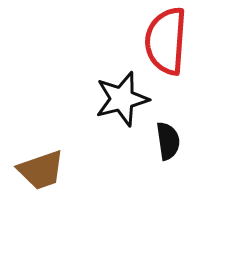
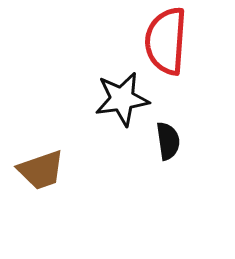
black star: rotated 6 degrees clockwise
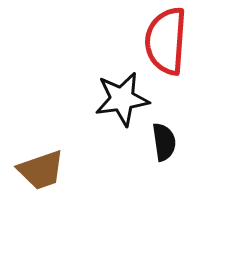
black semicircle: moved 4 px left, 1 px down
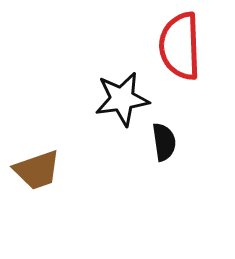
red semicircle: moved 14 px right, 5 px down; rotated 6 degrees counterclockwise
brown trapezoid: moved 4 px left
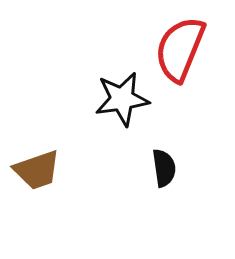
red semicircle: moved 3 px down; rotated 24 degrees clockwise
black semicircle: moved 26 px down
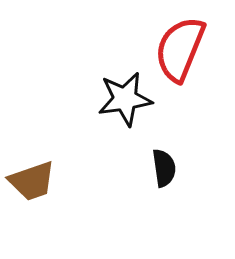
black star: moved 3 px right
brown trapezoid: moved 5 px left, 11 px down
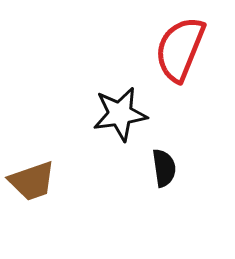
black star: moved 5 px left, 15 px down
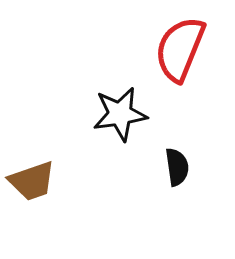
black semicircle: moved 13 px right, 1 px up
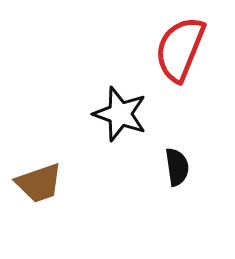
black star: rotated 28 degrees clockwise
brown trapezoid: moved 7 px right, 2 px down
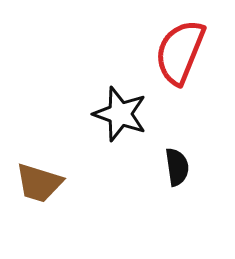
red semicircle: moved 3 px down
brown trapezoid: rotated 36 degrees clockwise
